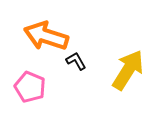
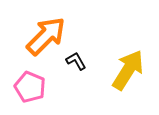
orange arrow: rotated 117 degrees clockwise
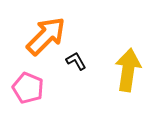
yellow arrow: rotated 24 degrees counterclockwise
pink pentagon: moved 2 px left, 1 px down
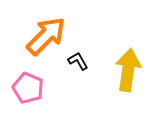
black L-shape: moved 2 px right
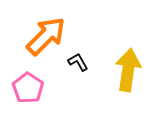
black L-shape: moved 1 px down
pink pentagon: rotated 12 degrees clockwise
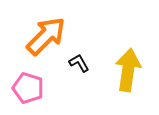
black L-shape: moved 1 px right, 1 px down
pink pentagon: rotated 16 degrees counterclockwise
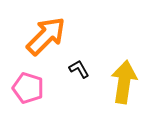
black L-shape: moved 6 px down
yellow arrow: moved 4 px left, 12 px down
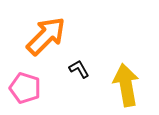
yellow arrow: moved 2 px right, 3 px down; rotated 18 degrees counterclockwise
pink pentagon: moved 3 px left
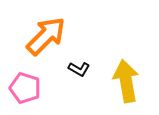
black L-shape: rotated 150 degrees clockwise
yellow arrow: moved 4 px up
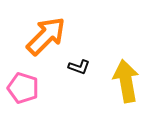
black L-shape: moved 2 px up; rotated 10 degrees counterclockwise
pink pentagon: moved 2 px left
